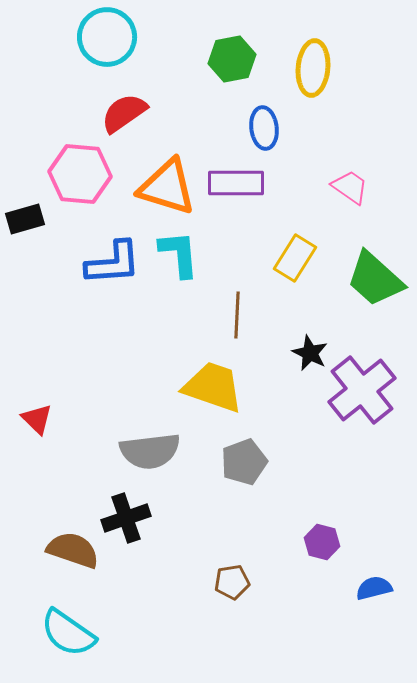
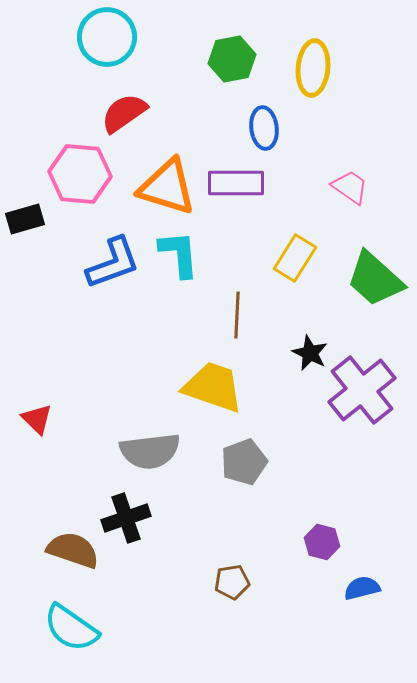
blue L-shape: rotated 16 degrees counterclockwise
blue semicircle: moved 12 px left
cyan semicircle: moved 3 px right, 5 px up
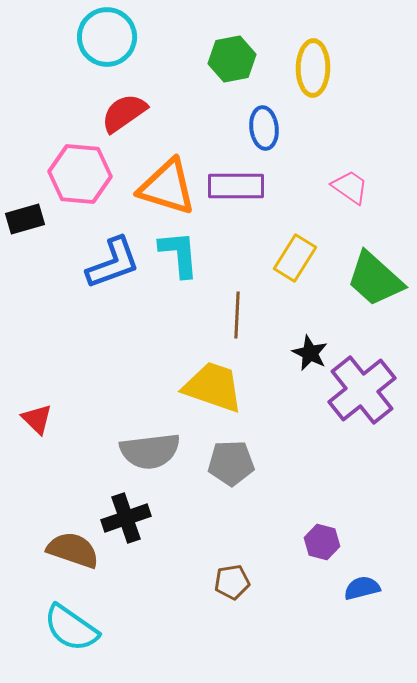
yellow ellipse: rotated 4 degrees counterclockwise
purple rectangle: moved 3 px down
gray pentagon: moved 13 px left, 1 px down; rotated 18 degrees clockwise
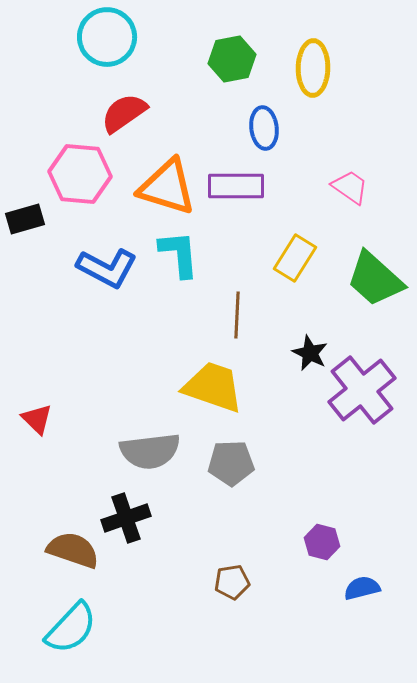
blue L-shape: moved 6 px left, 5 px down; rotated 48 degrees clockwise
cyan semicircle: rotated 82 degrees counterclockwise
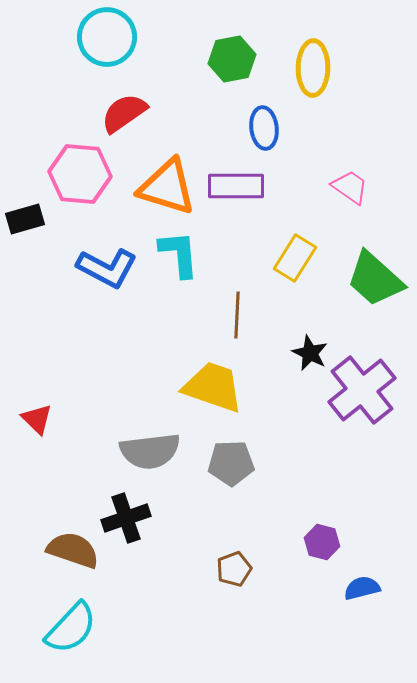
brown pentagon: moved 2 px right, 13 px up; rotated 12 degrees counterclockwise
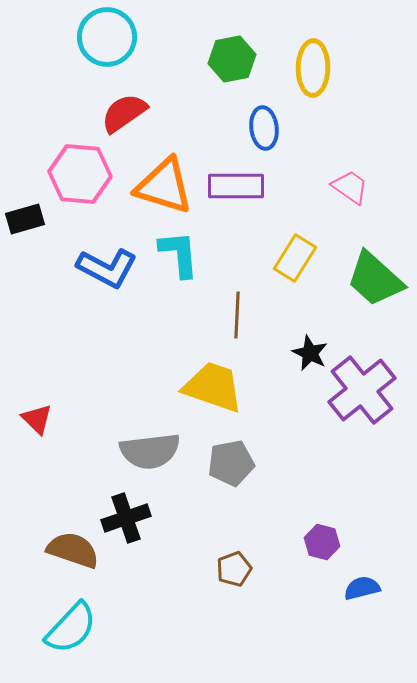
orange triangle: moved 3 px left, 1 px up
gray pentagon: rotated 9 degrees counterclockwise
